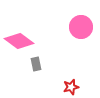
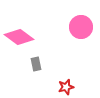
pink diamond: moved 4 px up
red star: moved 5 px left
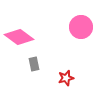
gray rectangle: moved 2 px left
red star: moved 9 px up
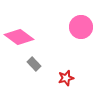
gray rectangle: rotated 32 degrees counterclockwise
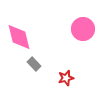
pink circle: moved 2 px right, 2 px down
pink diamond: rotated 40 degrees clockwise
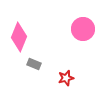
pink diamond: rotated 36 degrees clockwise
gray rectangle: rotated 24 degrees counterclockwise
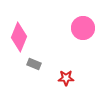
pink circle: moved 1 px up
red star: rotated 14 degrees clockwise
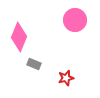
pink circle: moved 8 px left, 8 px up
red star: rotated 14 degrees counterclockwise
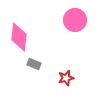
pink diamond: rotated 16 degrees counterclockwise
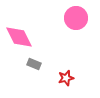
pink circle: moved 1 px right, 2 px up
pink diamond: rotated 32 degrees counterclockwise
